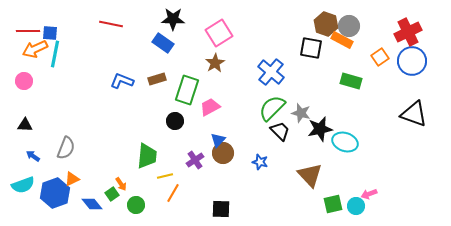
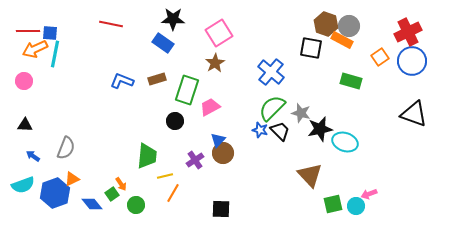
blue star at (260, 162): moved 32 px up
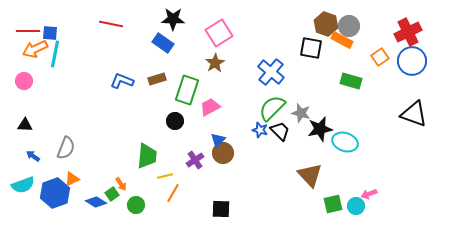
blue diamond at (92, 204): moved 4 px right, 2 px up; rotated 20 degrees counterclockwise
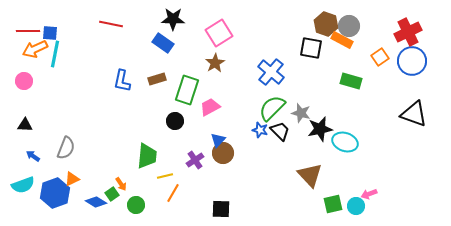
blue L-shape at (122, 81): rotated 100 degrees counterclockwise
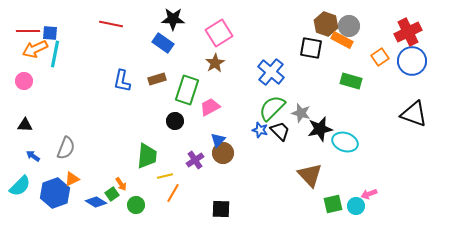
cyan semicircle at (23, 185): moved 3 px left, 1 px down; rotated 25 degrees counterclockwise
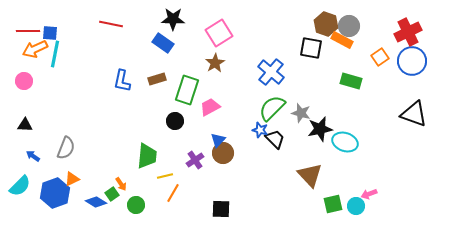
black trapezoid at (280, 131): moved 5 px left, 8 px down
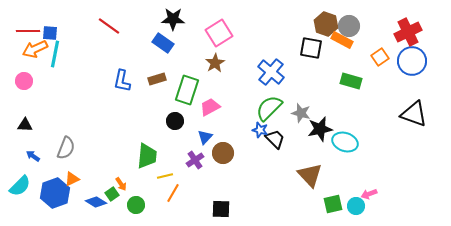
red line at (111, 24): moved 2 px left, 2 px down; rotated 25 degrees clockwise
green semicircle at (272, 108): moved 3 px left
blue triangle at (218, 140): moved 13 px left, 3 px up
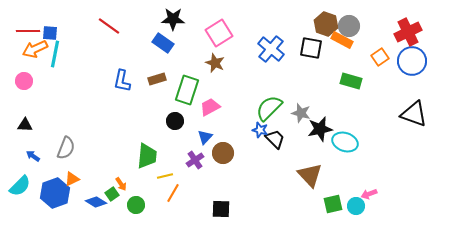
brown star at (215, 63): rotated 18 degrees counterclockwise
blue cross at (271, 72): moved 23 px up
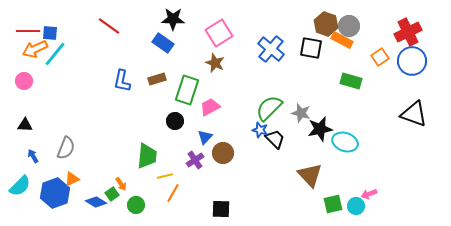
cyan line at (55, 54): rotated 28 degrees clockwise
blue arrow at (33, 156): rotated 24 degrees clockwise
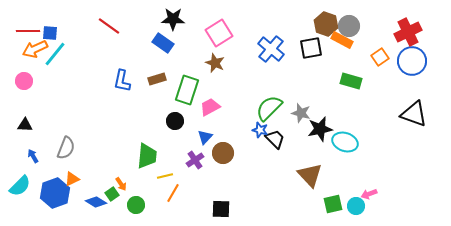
black square at (311, 48): rotated 20 degrees counterclockwise
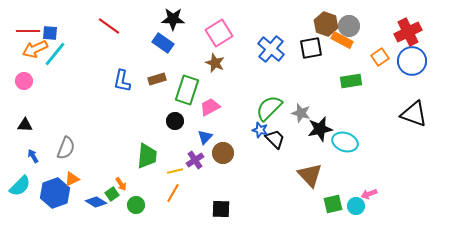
green rectangle at (351, 81): rotated 25 degrees counterclockwise
yellow line at (165, 176): moved 10 px right, 5 px up
